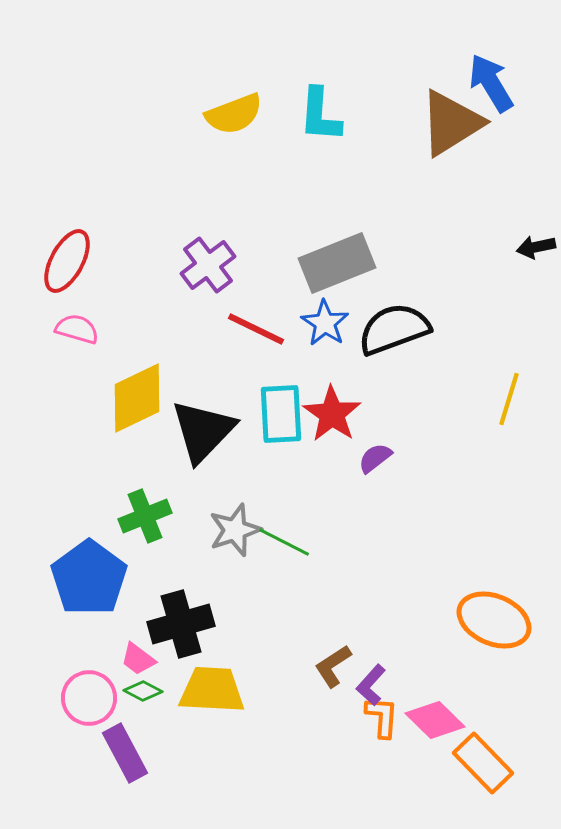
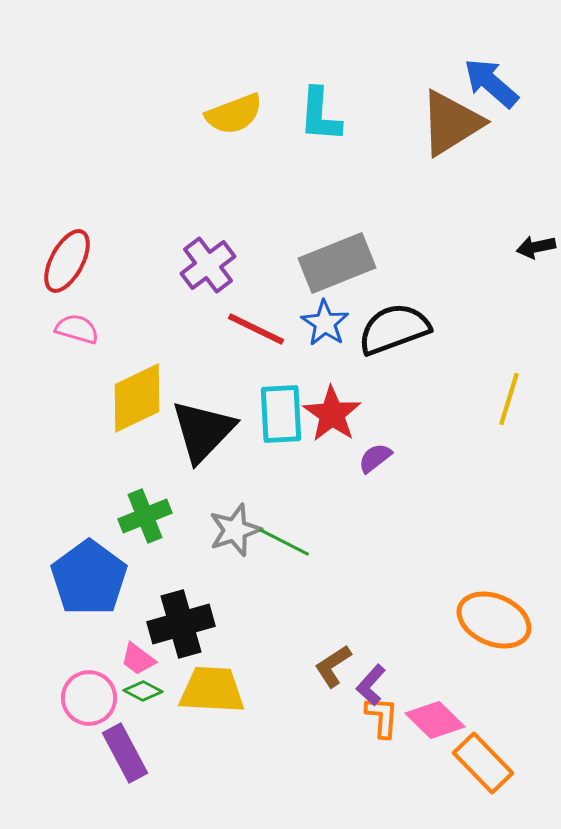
blue arrow: rotated 18 degrees counterclockwise
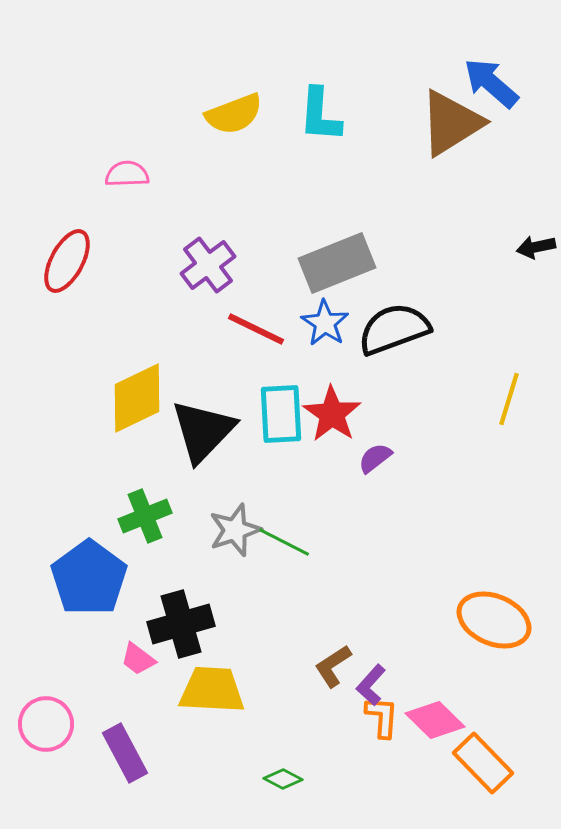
pink semicircle: moved 50 px right, 155 px up; rotated 18 degrees counterclockwise
green diamond: moved 140 px right, 88 px down
pink circle: moved 43 px left, 26 px down
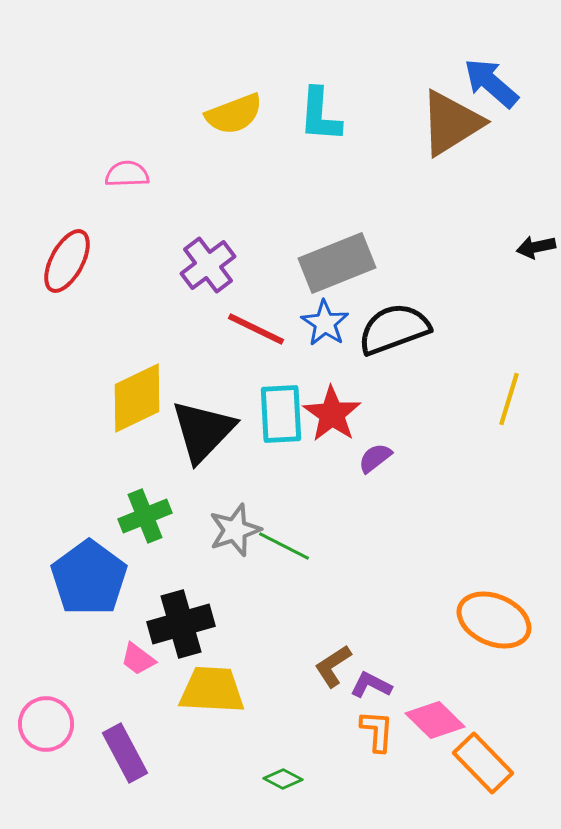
green line: moved 4 px down
purple L-shape: rotated 75 degrees clockwise
orange L-shape: moved 5 px left, 14 px down
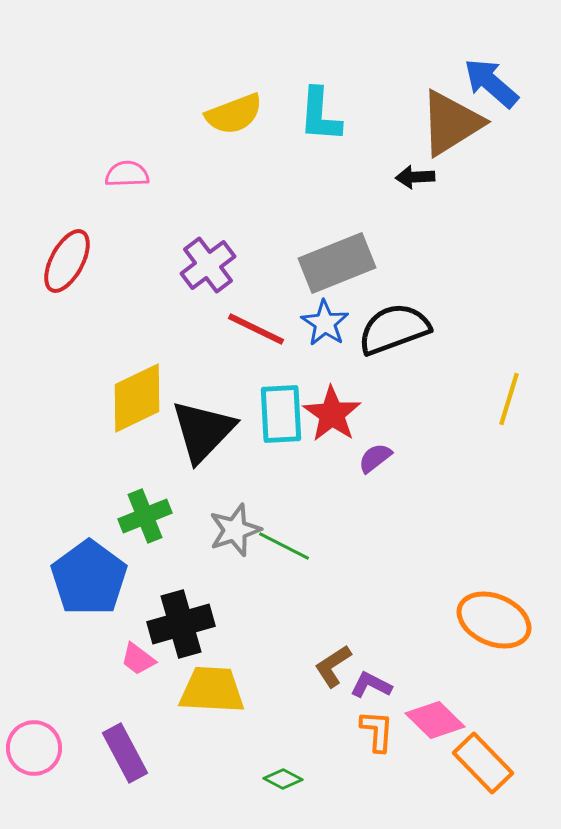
black arrow: moved 121 px left, 70 px up; rotated 9 degrees clockwise
pink circle: moved 12 px left, 24 px down
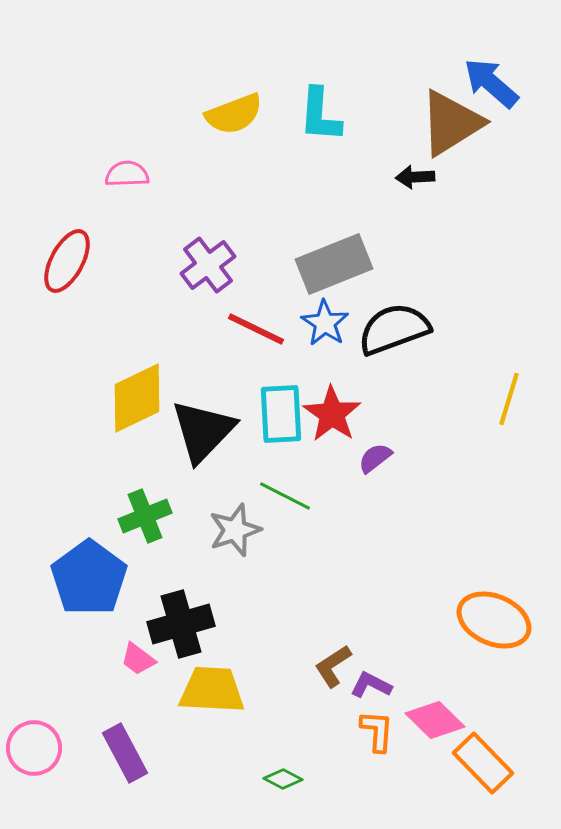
gray rectangle: moved 3 px left, 1 px down
green line: moved 1 px right, 50 px up
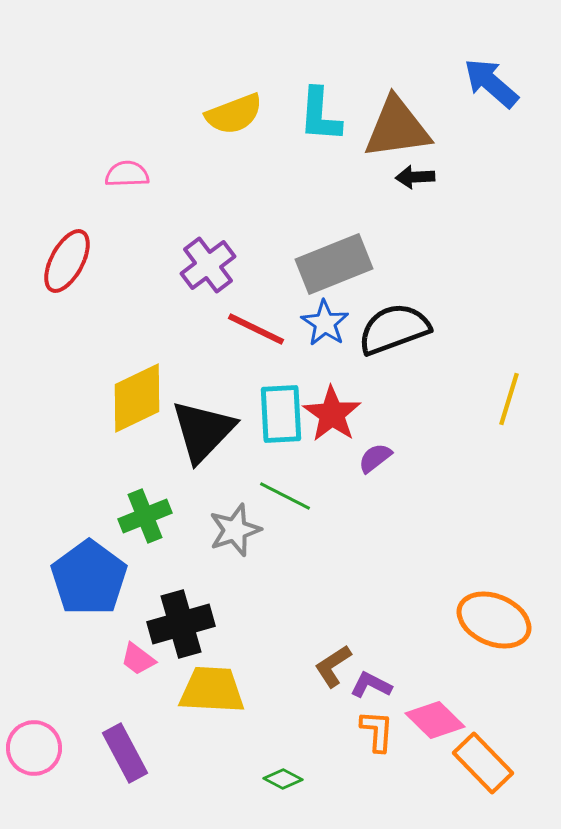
brown triangle: moved 54 px left, 5 px down; rotated 24 degrees clockwise
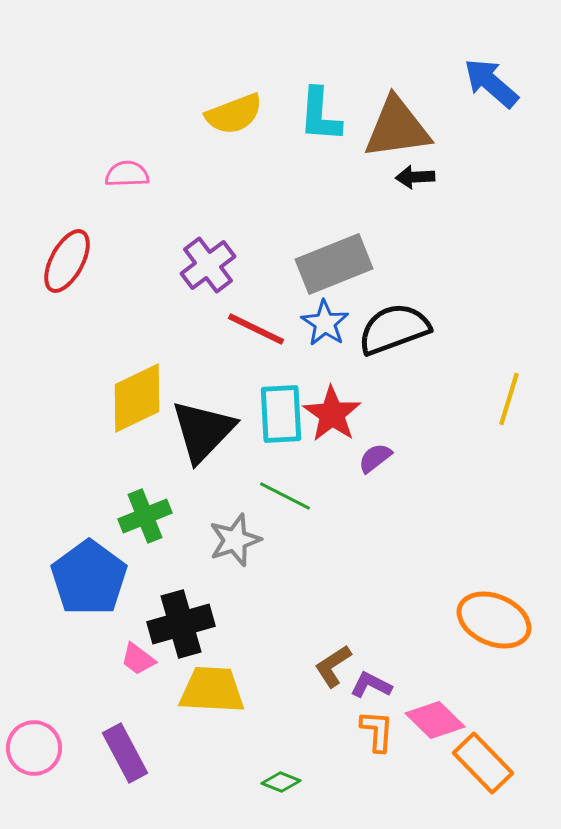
gray star: moved 10 px down
green diamond: moved 2 px left, 3 px down; rotated 6 degrees counterclockwise
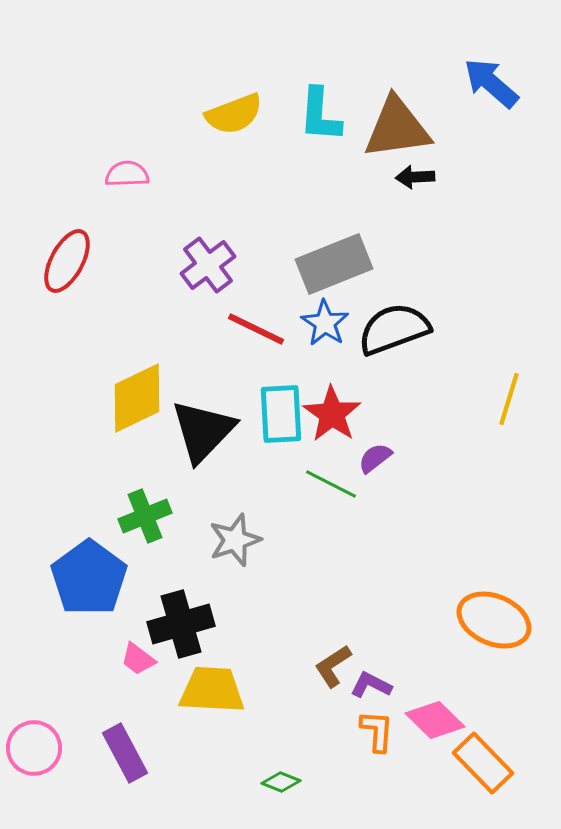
green line: moved 46 px right, 12 px up
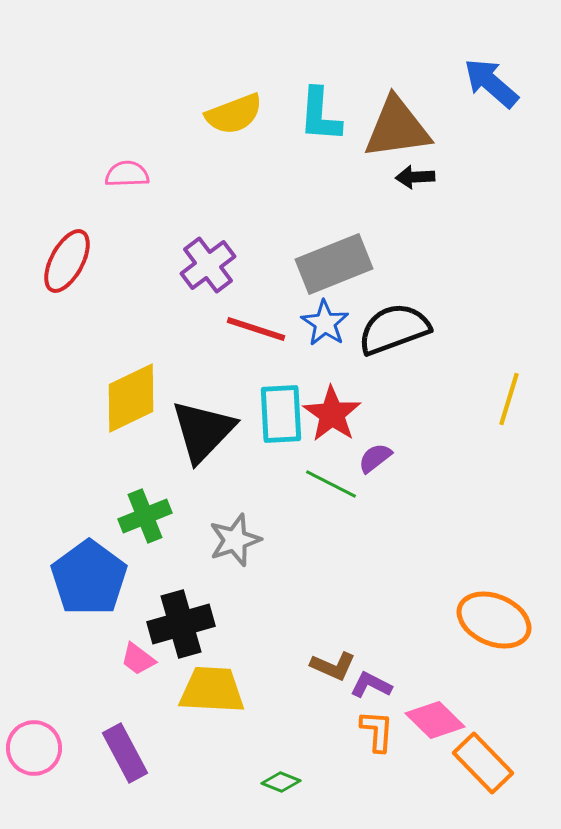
red line: rotated 8 degrees counterclockwise
yellow diamond: moved 6 px left
brown L-shape: rotated 123 degrees counterclockwise
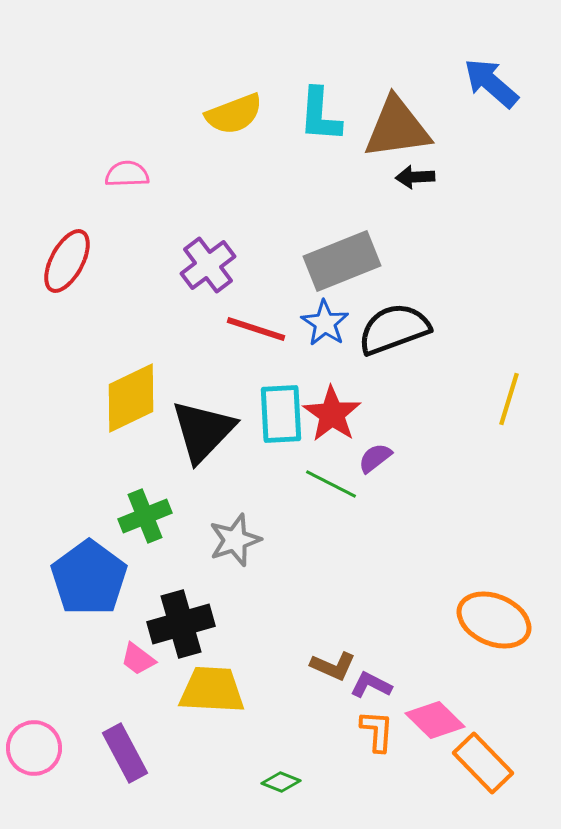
gray rectangle: moved 8 px right, 3 px up
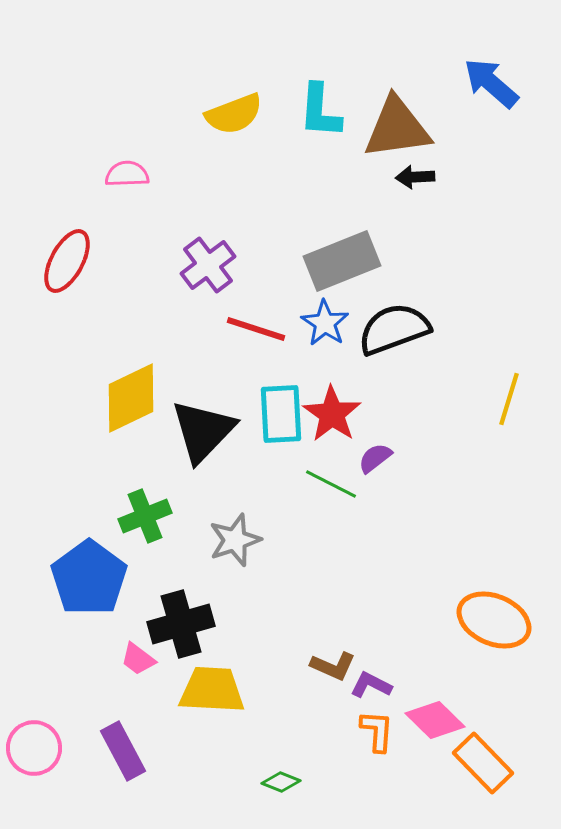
cyan L-shape: moved 4 px up
purple rectangle: moved 2 px left, 2 px up
